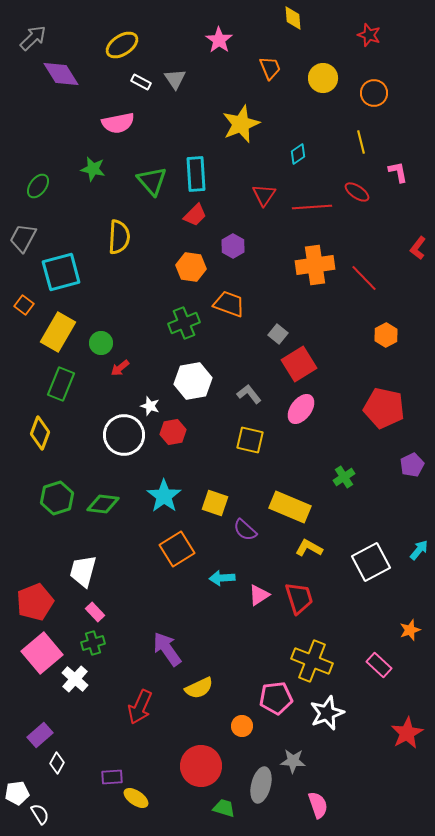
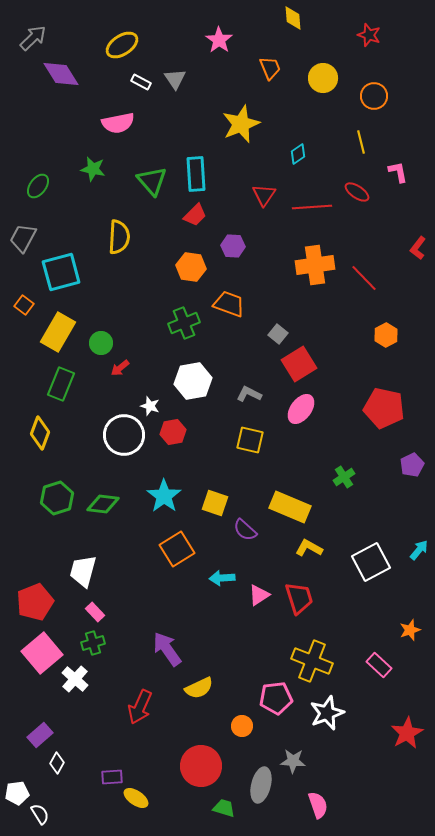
orange circle at (374, 93): moved 3 px down
purple hexagon at (233, 246): rotated 25 degrees counterclockwise
gray L-shape at (249, 394): rotated 25 degrees counterclockwise
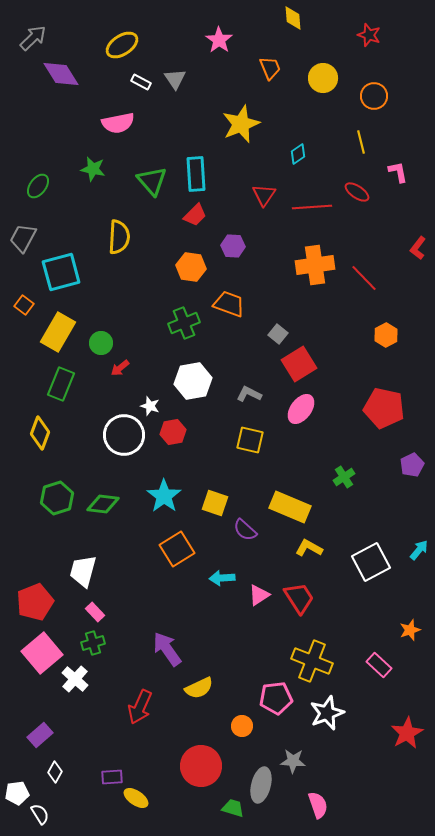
red trapezoid at (299, 598): rotated 16 degrees counterclockwise
white diamond at (57, 763): moved 2 px left, 9 px down
green trapezoid at (224, 808): moved 9 px right
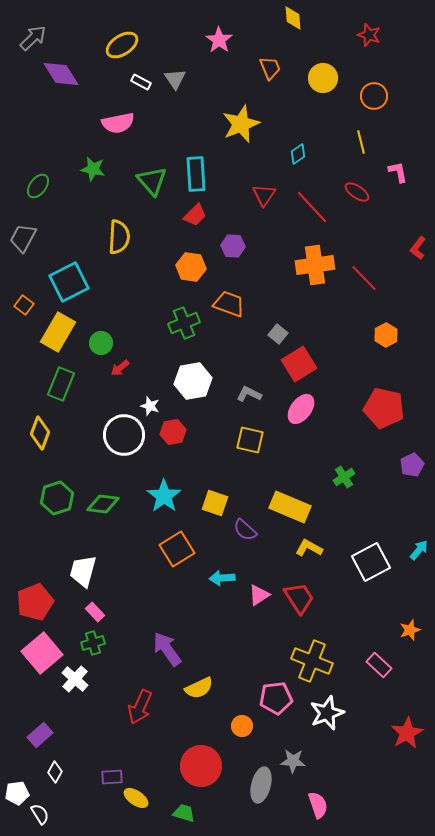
red line at (312, 207): rotated 51 degrees clockwise
cyan square at (61, 272): moved 8 px right, 10 px down; rotated 12 degrees counterclockwise
green trapezoid at (233, 808): moved 49 px left, 5 px down
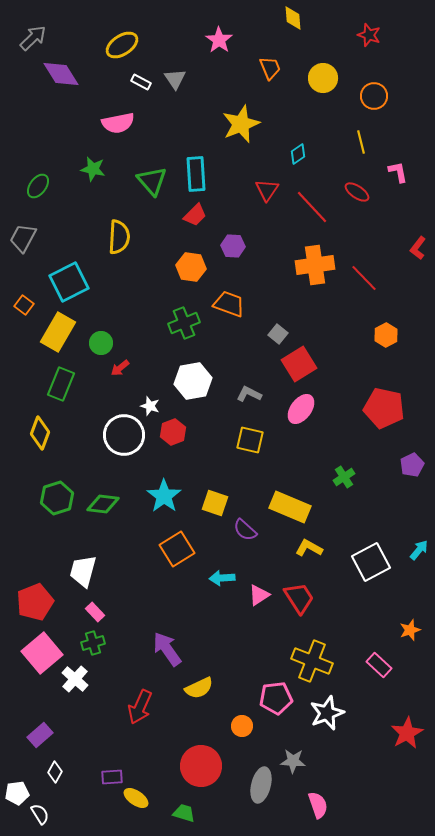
red triangle at (264, 195): moved 3 px right, 5 px up
red hexagon at (173, 432): rotated 10 degrees counterclockwise
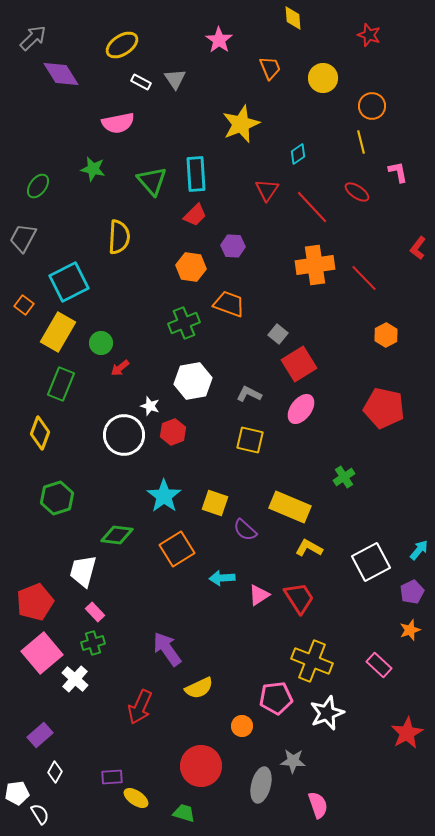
orange circle at (374, 96): moved 2 px left, 10 px down
purple pentagon at (412, 465): moved 127 px down
green diamond at (103, 504): moved 14 px right, 31 px down
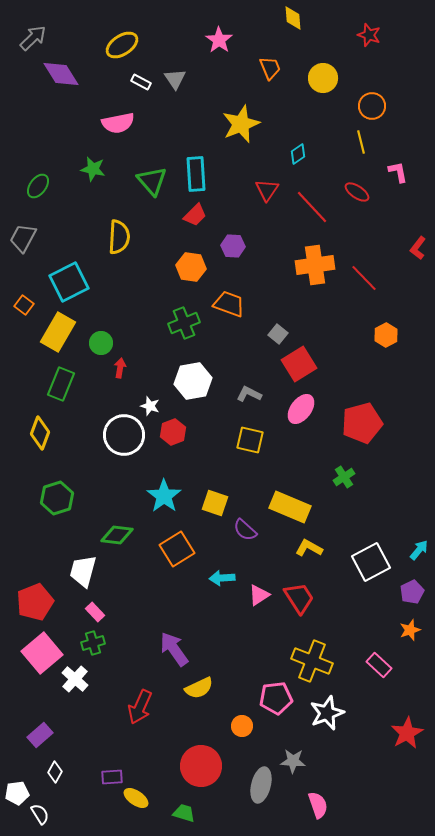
red arrow at (120, 368): rotated 138 degrees clockwise
red pentagon at (384, 408): moved 22 px left, 15 px down; rotated 27 degrees counterclockwise
purple arrow at (167, 649): moved 7 px right
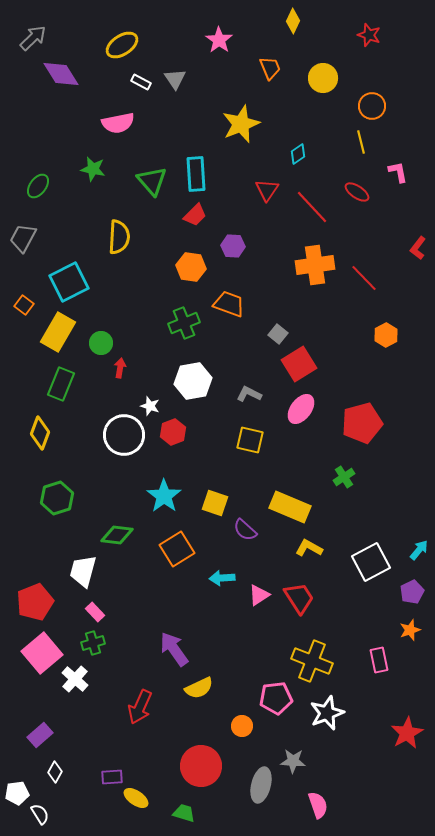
yellow diamond at (293, 18): moved 3 px down; rotated 30 degrees clockwise
pink rectangle at (379, 665): moved 5 px up; rotated 35 degrees clockwise
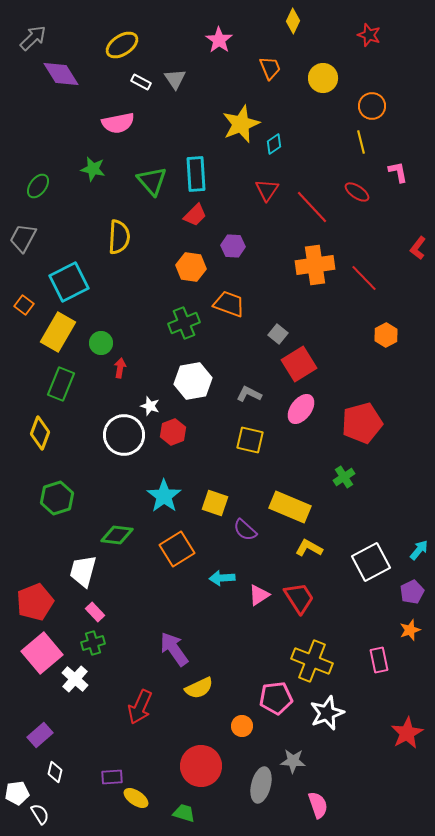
cyan diamond at (298, 154): moved 24 px left, 10 px up
white diamond at (55, 772): rotated 15 degrees counterclockwise
